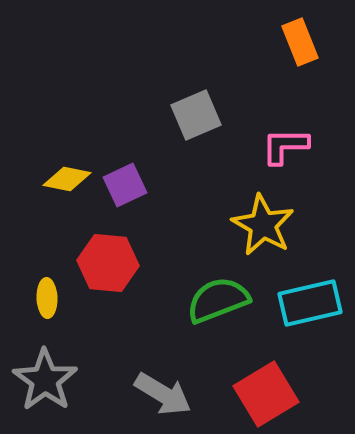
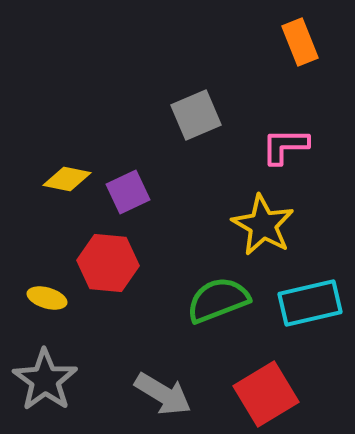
purple square: moved 3 px right, 7 px down
yellow ellipse: rotated 72 degrees counterclockwise
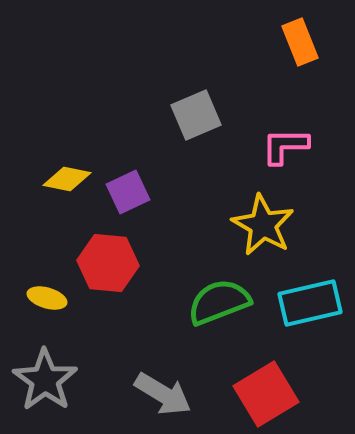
green semicircle: moved 1 px right, 2 px down
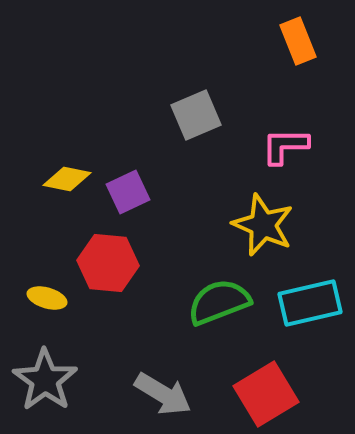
orange rectangle: moved 2 px left, 1 px up
yellow star: rotated 6 degrees counterclockwise
